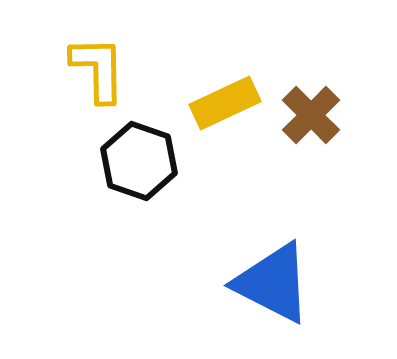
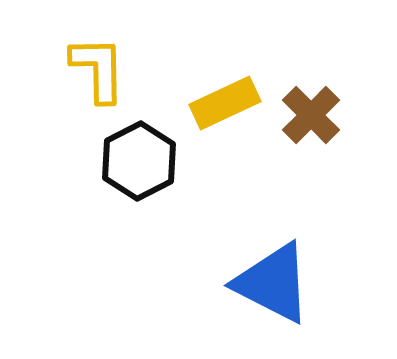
black hexagon: rotated 14 degrees clockwise
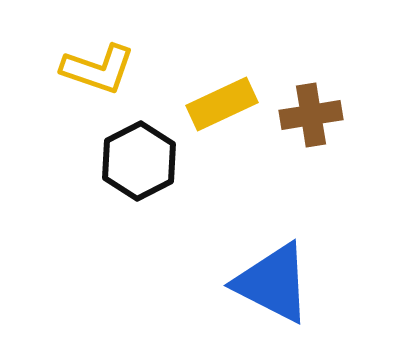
yellow L-shape: rotated 110 degrees clockwise
yellow rectangle: moved 3 px left, 1 px down
brown cross: rotated 36 degrees clockwise
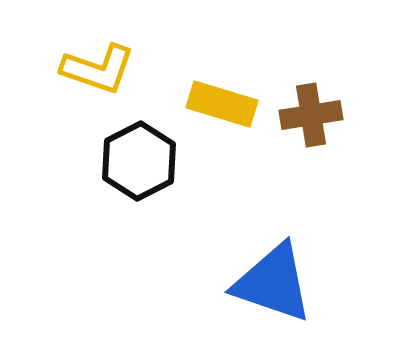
yellow rectangle: rotated 42 degrees clockwise
blue triangle: rotated 8 degrees counterclockwise
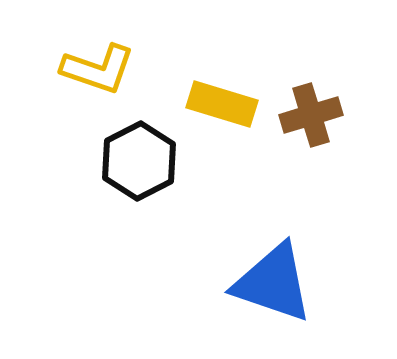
brown cross: rotated 8 degrees counterclockwise
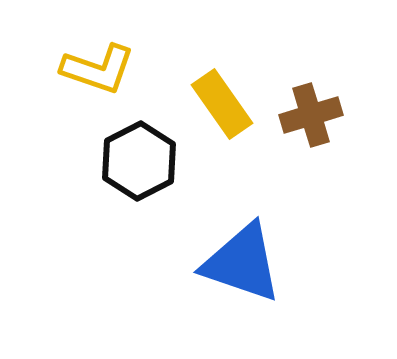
yellow rectangle: rotated 38 degrees clockwise
blue triangle: moved 31 px left, 20 px up
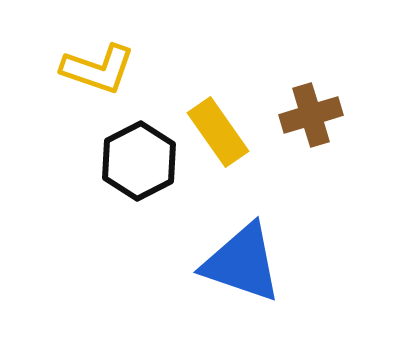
yellow rectangle: moved 4 px left, 28 px down
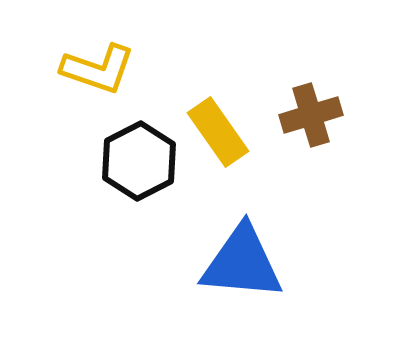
blue triangle: rotated 14 degrees counterclockwise
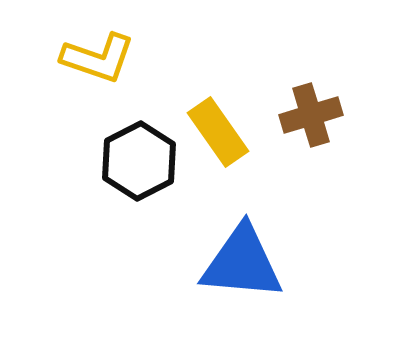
yellow L-shape: moved 11 px up
